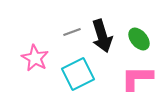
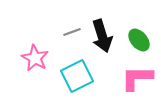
green ellipse: moved 1 px down
cyan square: moved 1 px left, 2 px down
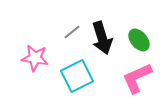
gray line: rotated 18 degrees counterclockwise
black arrow: moved 2 px down
pink star: rotated 20 degrees counterclockwise
pink L-shape: rotated 24 degrees counterclockwise
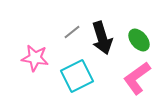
pink L-shape: rotated 12 degrees counterclockwise
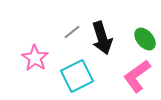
green ellipse: moved 6 px right, 1 px up
pink star: rotated 24 degrees clockwise
pink L-shape: moved 2 px up
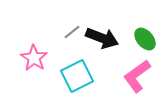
black arrow: rotated 52 degrees counterclockwise
pink star: moved 1 px left
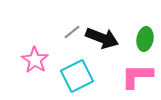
green ellipse: rotated 50 degrees clockwise
pink star: moved 1 px right, 2 px down
pink L-shape: rotated 36 degrees clockwise
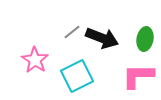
pink L-shape: moved 1 px right
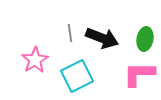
gray line: moved 2 px left, 1 px down; rotated 60 degrees counterclockwise
pink star: rotated 8 degrees clockwise
pink L-shape: moved 1 px right, 2 px up
